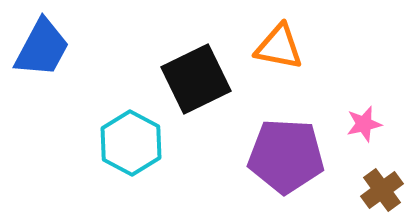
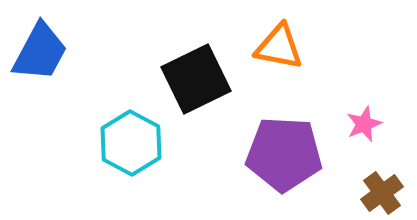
blue trapezoid: moved 2 px left, 4 px down
pink star: rotated 9 degrees counterclockwise
purple pentagon: moved 2 px left, 2 px up
brown cross: moved 3 px down
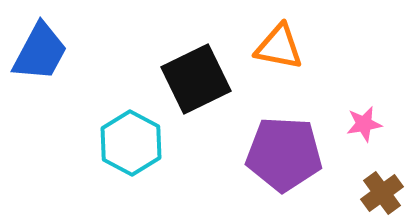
pink star: rotated 12 degrees clockwise
